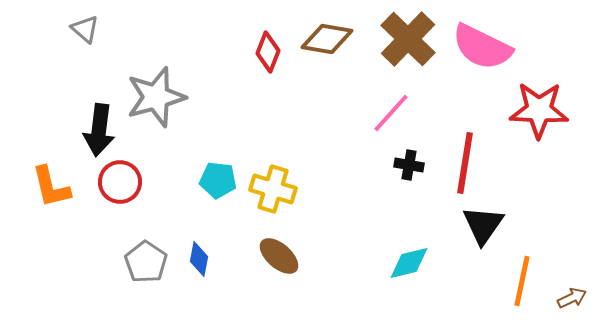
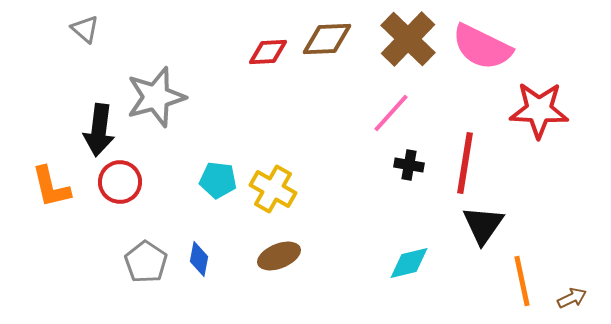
brown diamond: rotated 12 degrees counterclockwise
red diamond: rotated 66 degrees clockwise
yellow cross: rotated 12 degrees clockwise
brown ellipse: rotated 63 degrees counterclockwise
orange line: rotated 24 degrees counterclockwise
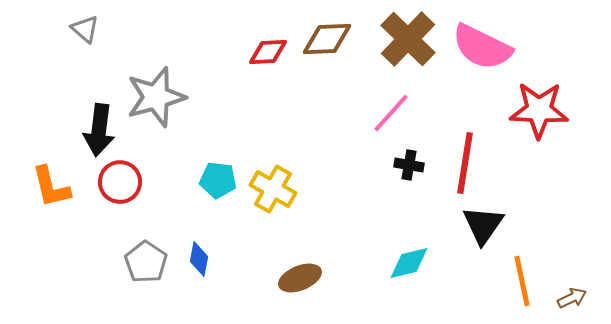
brown ellipse: moved 21 px right, 22 px down
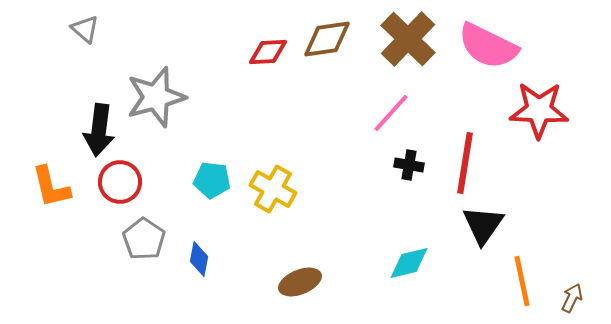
brown diamond: rotated 6 degrees counterclockwise
pink semicircle: moved 6 px right, 1 px up
cyan pentagon: moved 6 px left
gray pentagon: moved 2 px left, 23 px up
brown ellipse: moved 4 px down
brown arrow: rotated 40 degrees counterclockwise
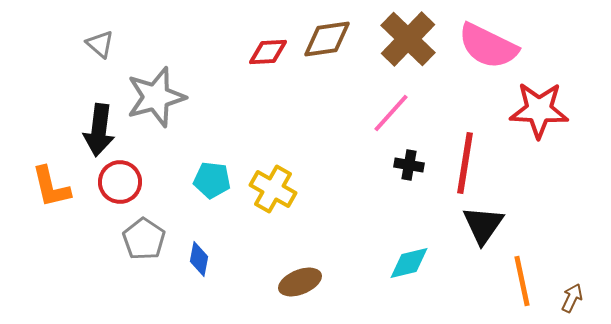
gray triangle: moved 15 px right, 15 px down
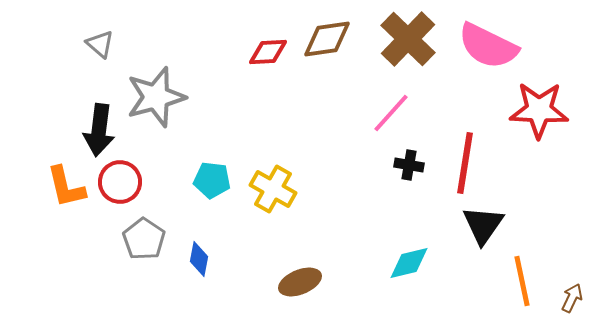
orange L-shape: moved 15 px right
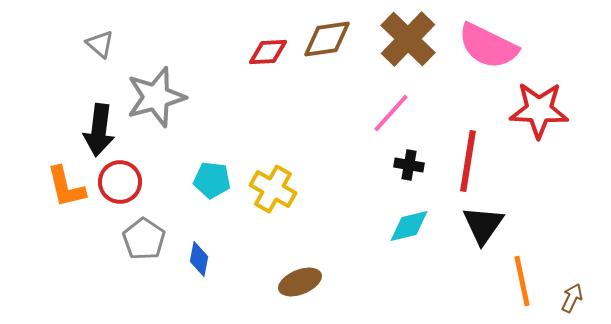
red line: moved 3 px right, 2 px up
cyan diamond: moved 37 px up
